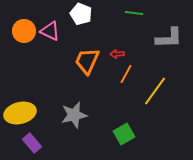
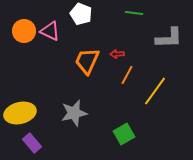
orange line: moved 1 px right, 1 px down
gray star: moved 2 px up
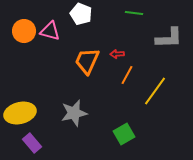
pink triangle: rotated 10 degrees counterclockwise
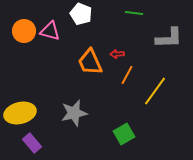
orange trapezoid: moved 3 px right, 1 px down; rotated 48 degrees counterclockwise
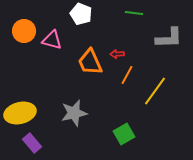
pink triangle: moved 2 px right, 9 px down
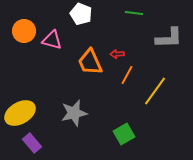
yellow ellipse: rotated 16 degrees counterclockwise
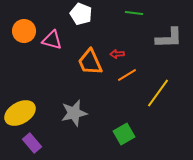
orange line: rotated 30 degrees clockwise
yellow line: moved 3 px right, 2 px down
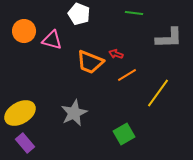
white pentagon: moved 2 px left
red arrow: moved 1 px left; rotated 24 degrees clockwise
orange trapezoid: rotated 44 degrees counterclockwise
gray star: rotated 12 degrees counterclockwise
purple rectangle: moved 7 px left
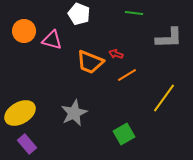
yellow line: moved 6 px right, 5 px down
purple rectangle: moved 2 px right, 1 px down
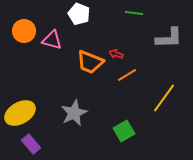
green square: moved 3 px up
purple rectangle: moved 4 px right
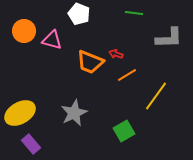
yellow line: moved 8 px left, 2 px up
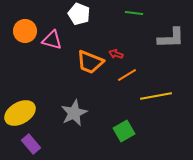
orange circle: moved 1 px right
gray L-shape: moved 2 px right
yellow line: rotated 44 degrees clockwise
